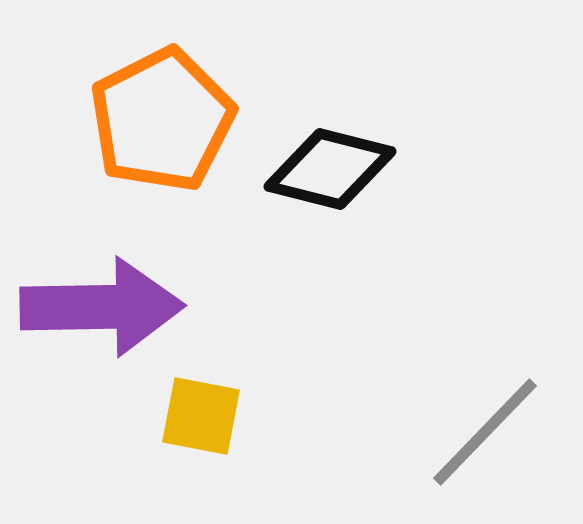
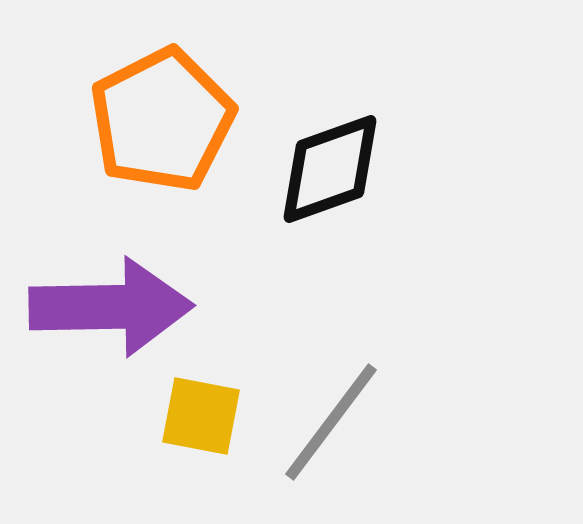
black diamond: rotated 34 degrees counterclockwise
purple arrow: moved 9 px right
gray line: moved 154 px left, 10 px up; rotated 7 degrees counterclockwise
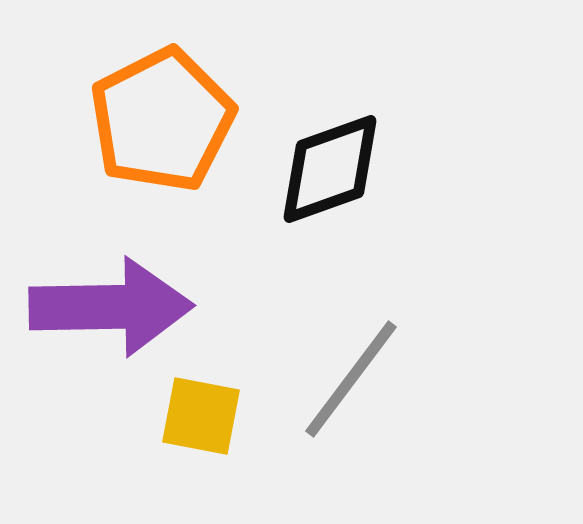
gray line: moved 20 px right, 43 px up
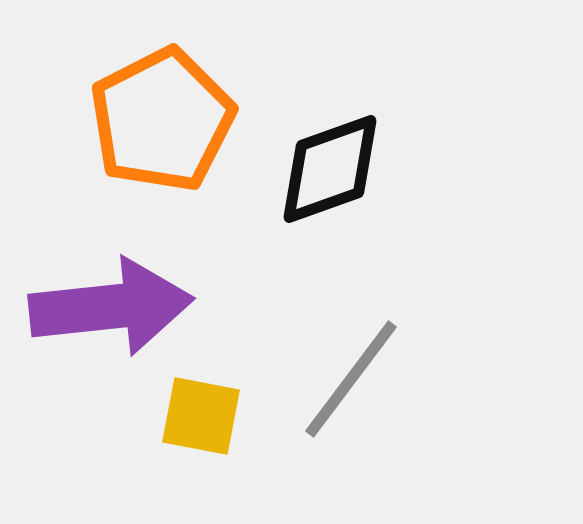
purple arrow: rotated 5 degrees counterclockwise
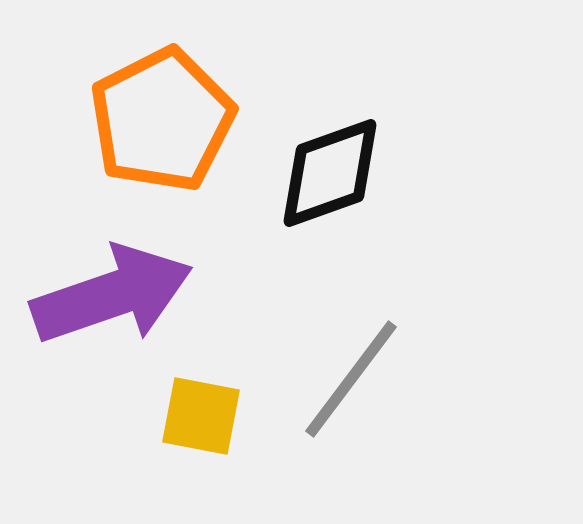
black diamond: moved 4 px down
purple arrow: moved 1 px right, 12 px up; rotated 13 degrees counterclockwise
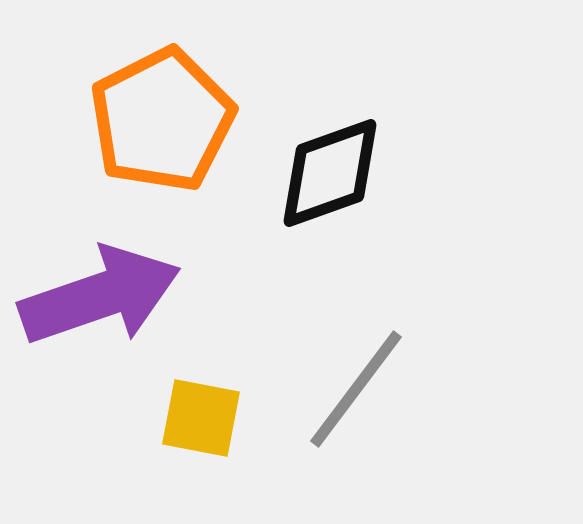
purple arrow: moved 12 px left, 1 px down
gray line: moved 5 px right, 10 px down
yellow square: moved 2 px down
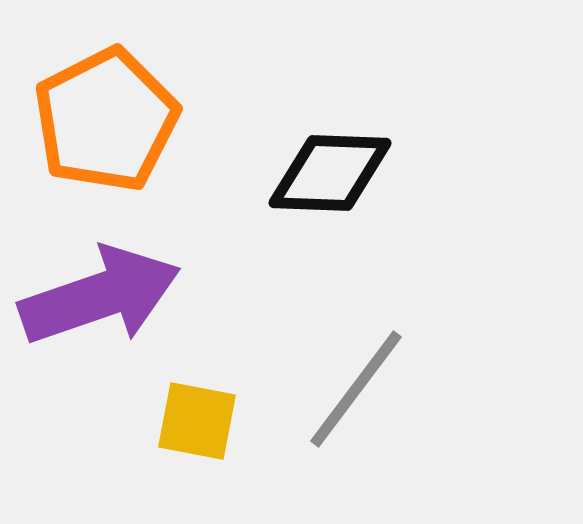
orange pentagon: moved 56 px left
black diamond: rotated 22 degrees clockwise
yellow square: moved 4 px left, 3 px down
